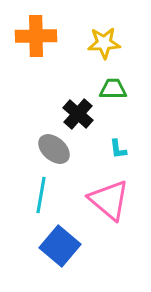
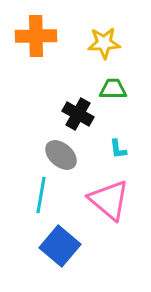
black cross: rotated 12 degrees counterclockwise
gray ellipse: moved 7 px right, 6 px down
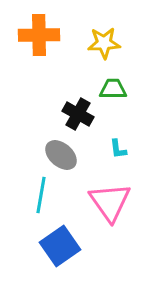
orange cross: moved 3 px right, 1 px up
pink triangle: moved 1 px right, 2 px down; rotated 15 degrees clockwise
blue square: rotated 15 degrees clockwise
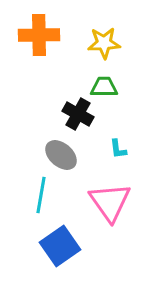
green trapezoid: moved 9 px left, 2 px up
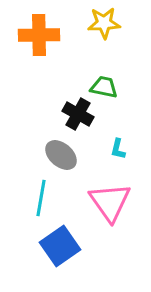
yellow star: moved 20 px up
green trapezoid: rotated 12 degrees clockwise
cyan L-shape: rotated 20 degrees clockwise
cyan line: moved 3 px down
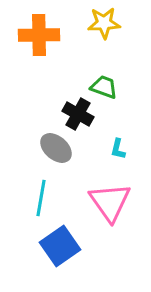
green trapezoid: rotated 8 degrees clockwise
gray ellipse: moved 5 px left, 7 px up
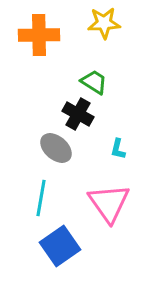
green trapezoid: moved 10 px left, 5 px up; rotated 12 degrees clockwise
pink triangle: moved 1 px left, 1 px down
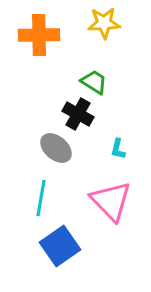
pink triangle: moved 2 px right, 2 px up; rotated 9 degrees counterclockwise
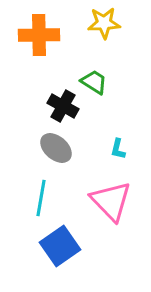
black cross: moved 15 px left, 8 px up
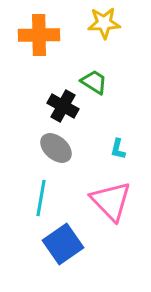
blue square: moved 3 px right, 2 px up
